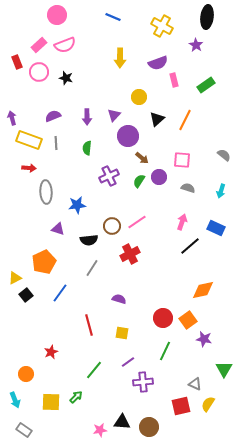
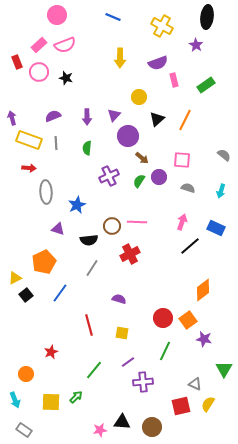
blue star at (77, 205): rotated 18 degrees counterclockwise
pink line at (137, 222): rotated 36 degrees clockwise
orange diamond at (203, 290): rotated 25 degrees counterclockwise
brown circle at (149, 427): moved 3 px right
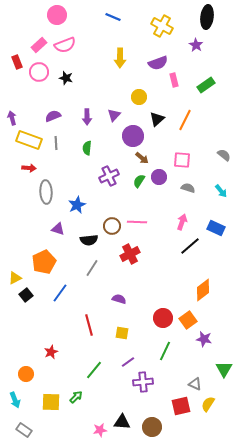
purple circle at (128, 136): moved 5 px right
cyan arrow at (221, 191): rotated 56 degrees counterclockwise
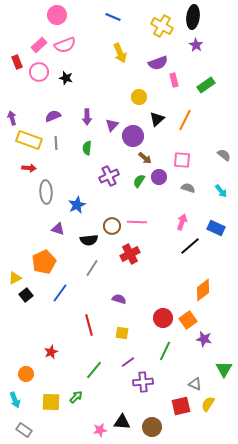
black ellipse at (207, 17): moved 14 px left
yellow arrow at (120, 58): moved 5 px up; rotated 24 degrees counterclockwise
purple triangle at (114, 115): moved 2 px left, 10 px down
brown arrow at (142, 158): moved 3 px right
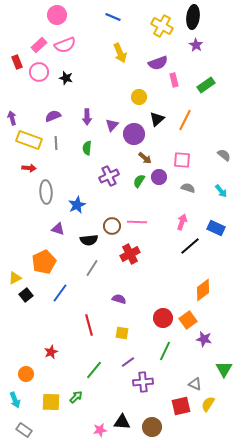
purple circle at (133, 136): moved 1 px right, 2 px up
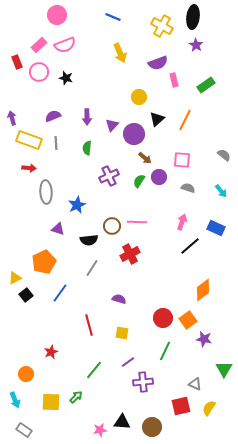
yellow semicircle at (208, 404): moved 1 px right, 4 px down
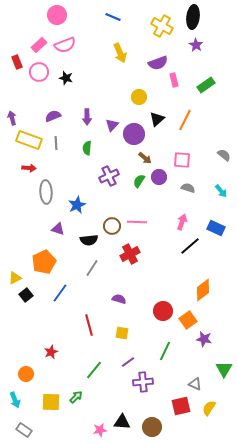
red circle at (163, 318): moved 7 px up
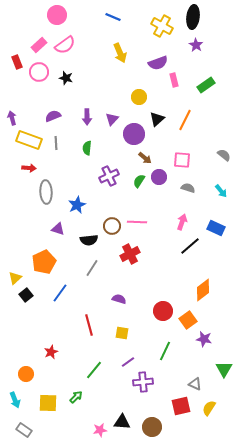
pink semicircle at (65, 45): rotated 15 degrees counterclockwise
purple triangle at (112, 125): moved 6 px up
yellow triangle at (15, 278): rotated 16 degrees counterclockwise
yellow square at (51, 402): moved 3 px left, 1 px down
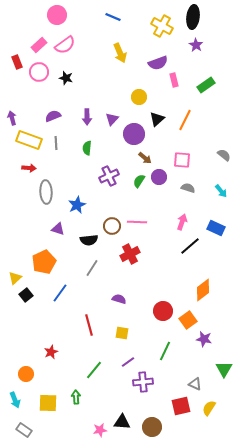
green arrow at (76, 397): rotated 48 degrees counterclockwise
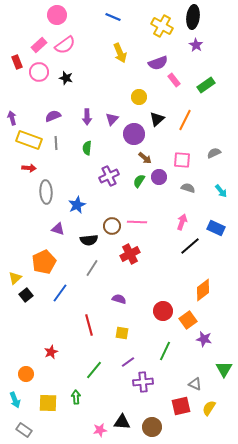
pink rectangle at (174, 80): rotated 24 degrees counterclockwise
gray semicircle at (224, 155): moved 10 px left, 2 px up; rotated 64 degrees counterclockwise
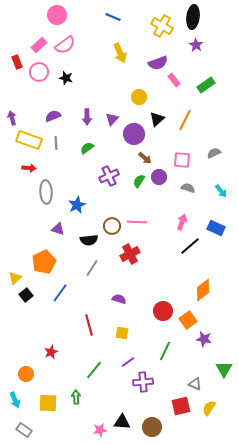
green semicircle at (87, 148): rotated 48 degrees clockwise
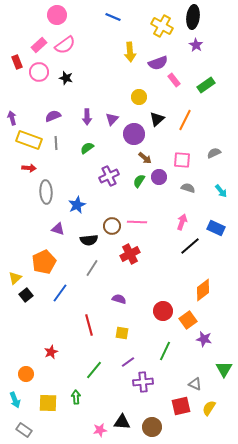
yellow arrow at (120, 53): moved 10 px right, 1 px up; rotated 18 degrees clockwise
